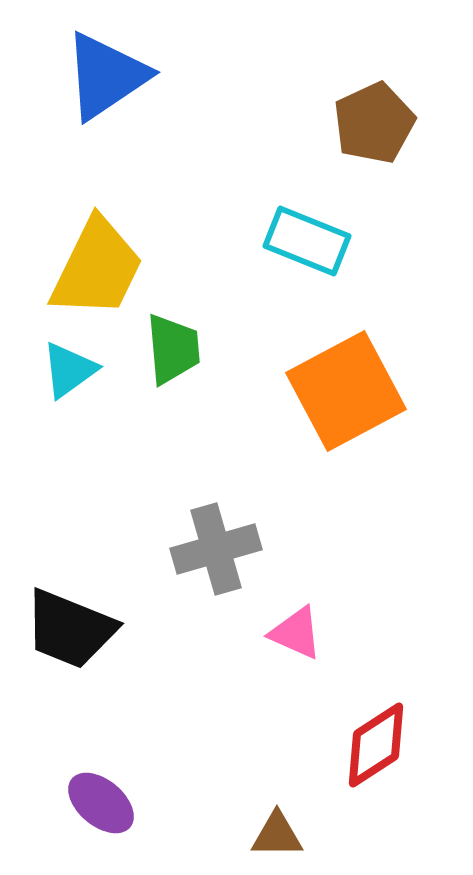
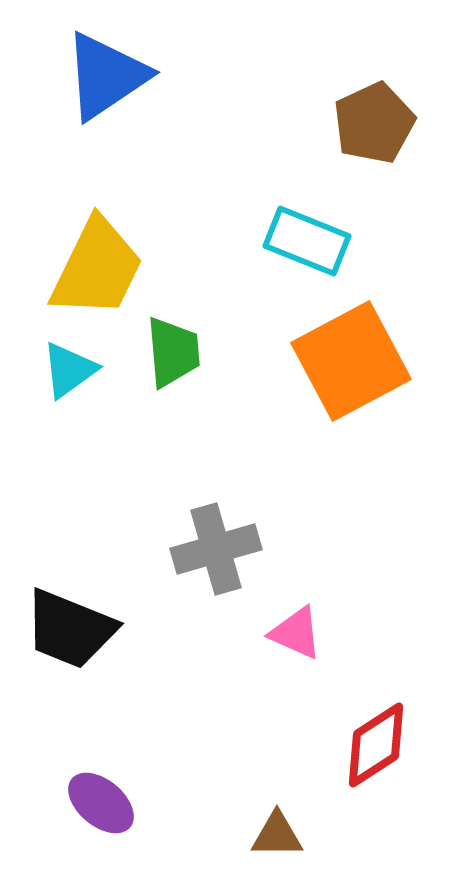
green trapezoid: moved 3 px down
orange square: moved 5 px right, 30 px up
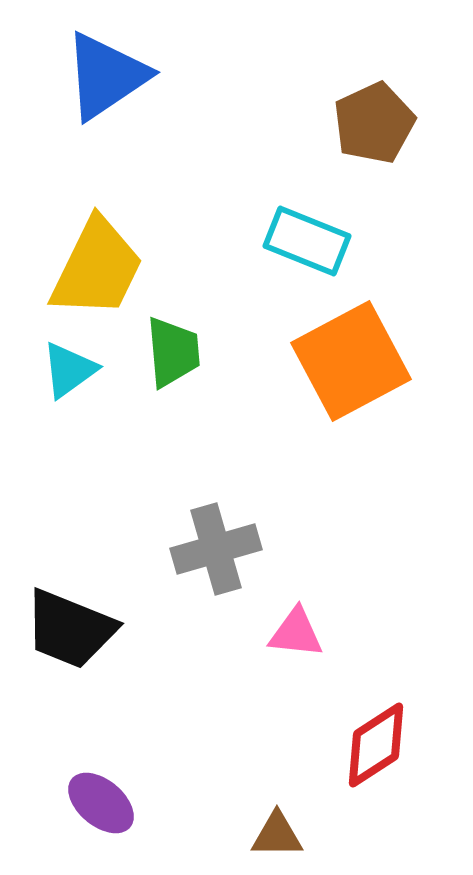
pink triangle: rotated 18 degrees counterclockwise
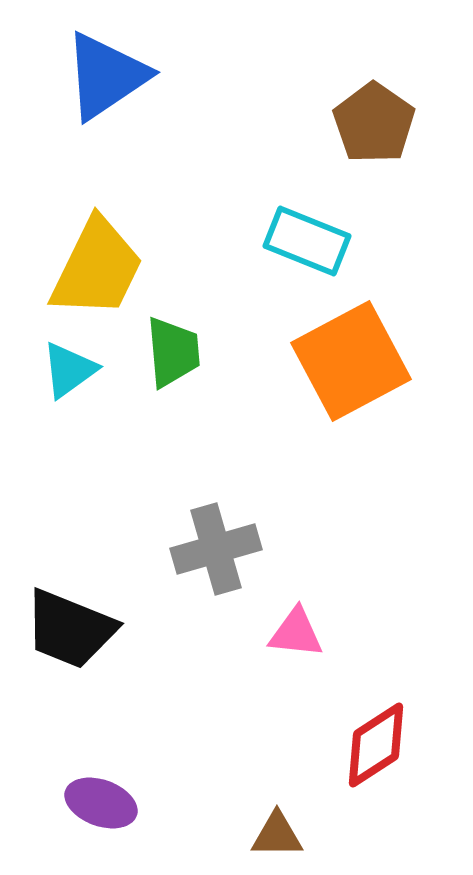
brown pentagon: rotated 12 degrees counterclockwise
purple ellipse: rotated 20 degrees counterclockwise
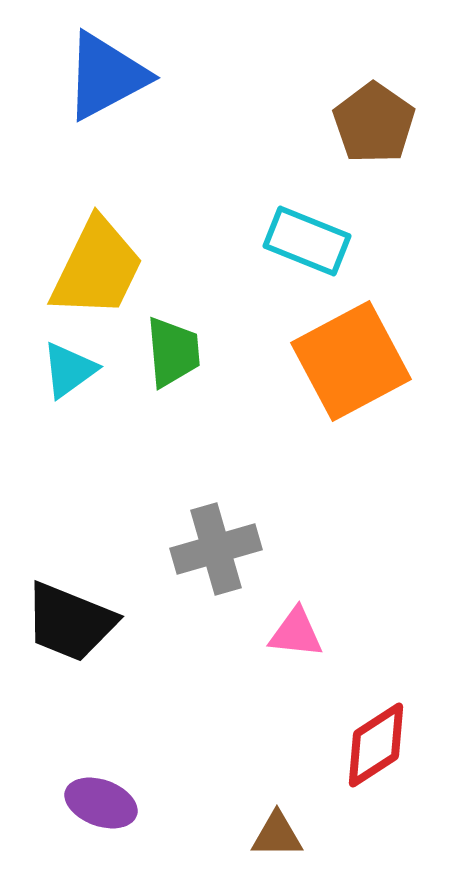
blue triangle: rotated 6 degrees clockwise
black trapezoid: moved 7 px up
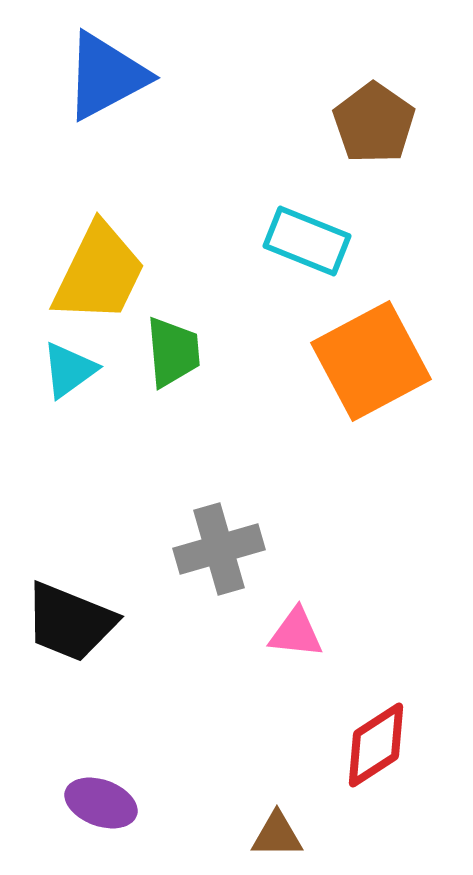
yellow trapezoid: moved 2 px right, 5 px down
orange square: moved 20 px right
gray cross: moved 3 px right
